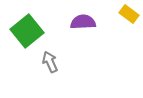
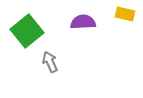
yellow rectangle: moved 4 px left; rotated 24 degrees counterclockwise
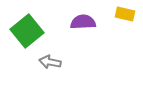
gray arrow: rotated 55 degrees counterclockwise
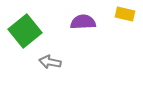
green square: moved 2 px left
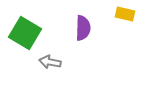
purple semicircle: moved 6 px down; rotated 95 degrees clockwise
green square: moved 2 px down; rotated 20 degrees counterclockwise
